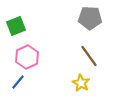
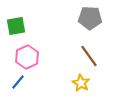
green square: rotated 12 degrees clockwise
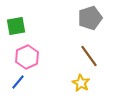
gray pentagon: rotated 20 degrees counterclockwise
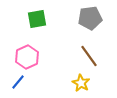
gray pentagon: rotated 10 degrees clockwise
green square: moved 21 px right, 7 px up
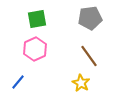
pink hexagon: moved 8 px right, 8 px up
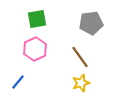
gray pentagon: moved 1 px right, 5 px down
brown line: moved 9 px left, 1 px down
yellow star: rotated 24 degrees clockwise
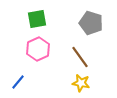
gray pentagon: rotated 25 degrees clockwise
pink hexagon: moved 3 px right
yellow star: rotated 30 degrees clockwise
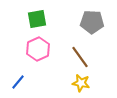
gray pentagon: moved 1 px right, 1 px up; rotated 15 degrees counterclockwise
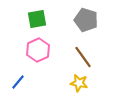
gray pentagon: moved 6 px left, 2 px up; rotated 15 degrees clockwise
pink hexagon: moved 1 px down
brown line: moved 3 px right
yellow star: moved 2 px left
